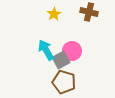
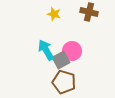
yellow star: rotated 24 degrees counterclockwise
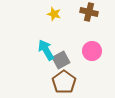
pink circle: moved 20 px right
brown pentagon: rotated 20 degrees clockwise
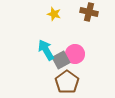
pink circle: moved 17 px left, 3 px down
brown pentagon: moved 3 px right
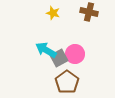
yellow star: moved 1 px left, 1 px up
cyan arrow: rotated 30 degrees counterclockwise
gray square: moved 2 px left, 2 px up
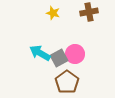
brown cross: rotated 24 degrees counterclockwise
cyan arrow: moved 6 px left, 3 px down
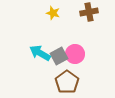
gray square: moved 2 px up
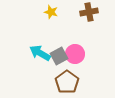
yellow star: moved 2 px left, 1 px up
